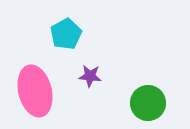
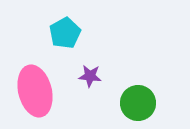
cyan pentagon: moved 1 px left, 1 px up
green circle: moved 10 px left
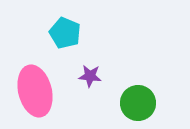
cyan pentagon: rotated 20 degrees counterclockwise
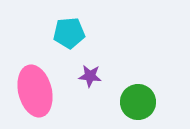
cyan pentagon: moved 4 px right; rotated 28 degrees counterclockwise
green circle: moved 1 px up
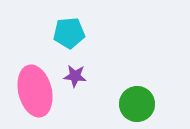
purple star: moved 15 px left
green circle: moved 1 px left, 2 px down
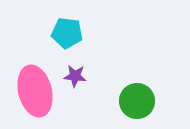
cyan pentagon: moved 2 px left; rotated 12 degrees clockwise
green circle: moved 3 px up
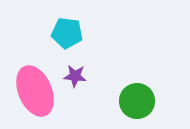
pink ellipse: rotated 9 degrees counterclockwise
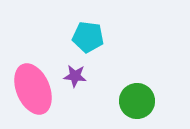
cyan pentagon: moved 21 px right, 4 px down
pink ellipse: moved 2 px left, 2 px up
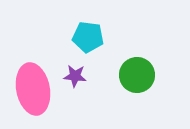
pink ellipse: rotated 12 degrees clockwise
green circle: moved 26 px up
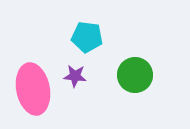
cyan pentagon: moved 1 px left
green circle: moved 2 px left
